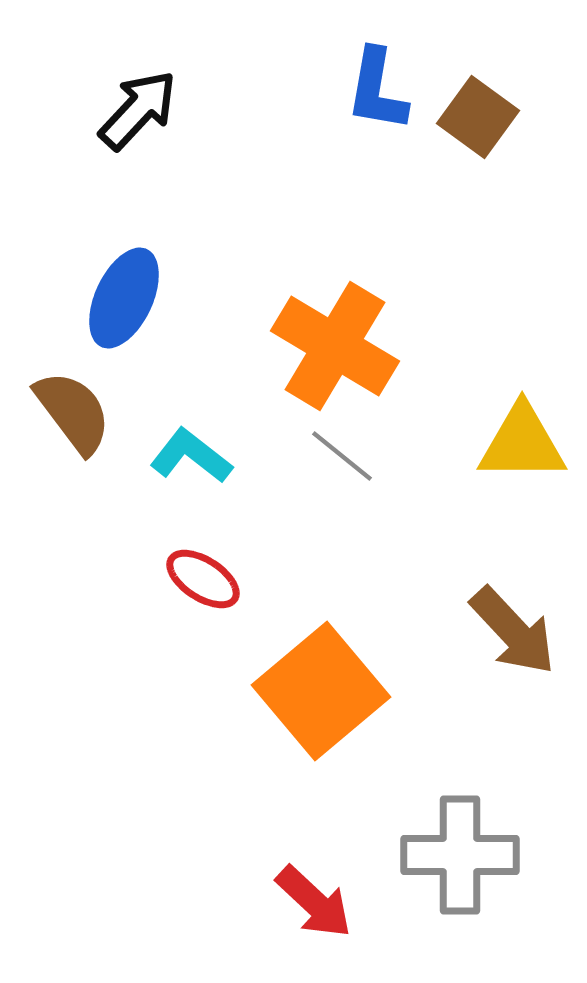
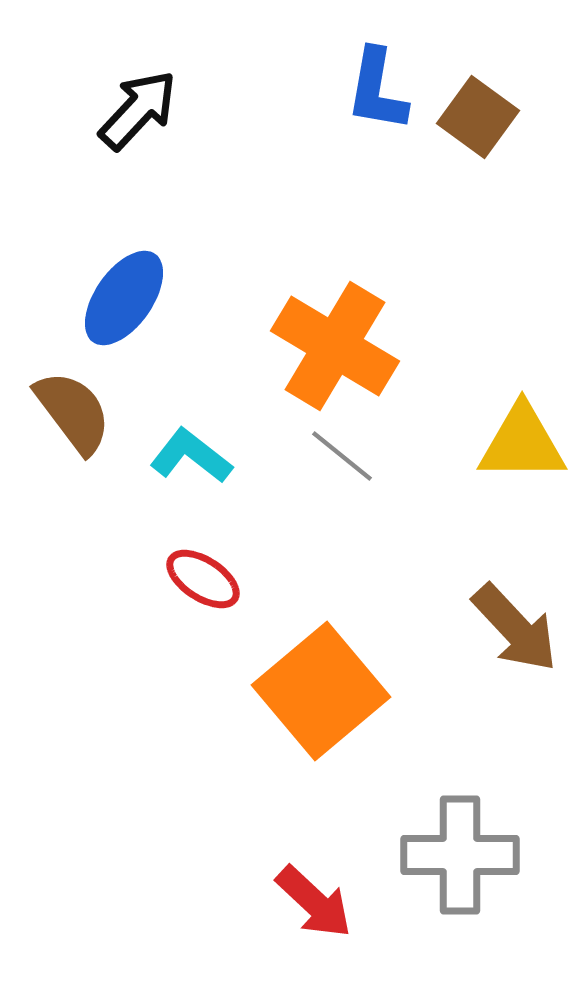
blue ellipse: rotated 10 degrees clockwise
brown arrow: moved 2 px right, 3 px up
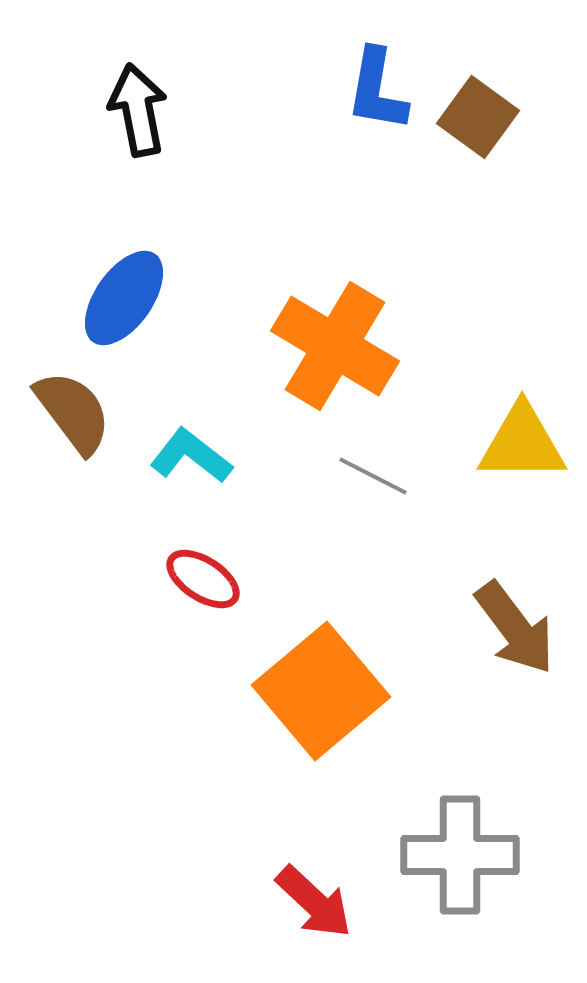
black arrow: rotated 54 degrees counterclockwise
gray line: moved 31 px right, 20 px down; rotated 12 degrees counterclockwise
brown arrow: rotated 6 degrees clockwise
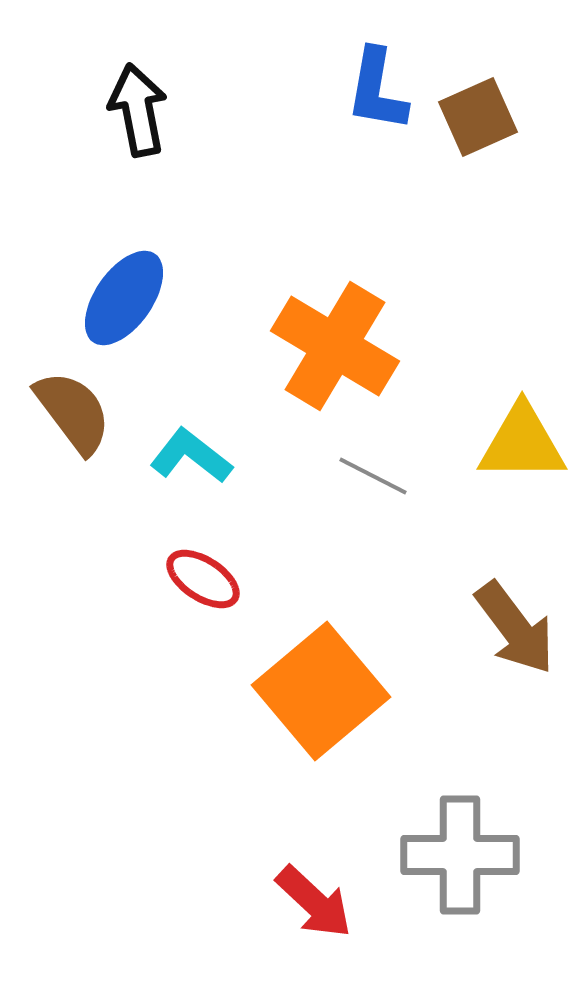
brown square: rotated 30 degrees clockwise
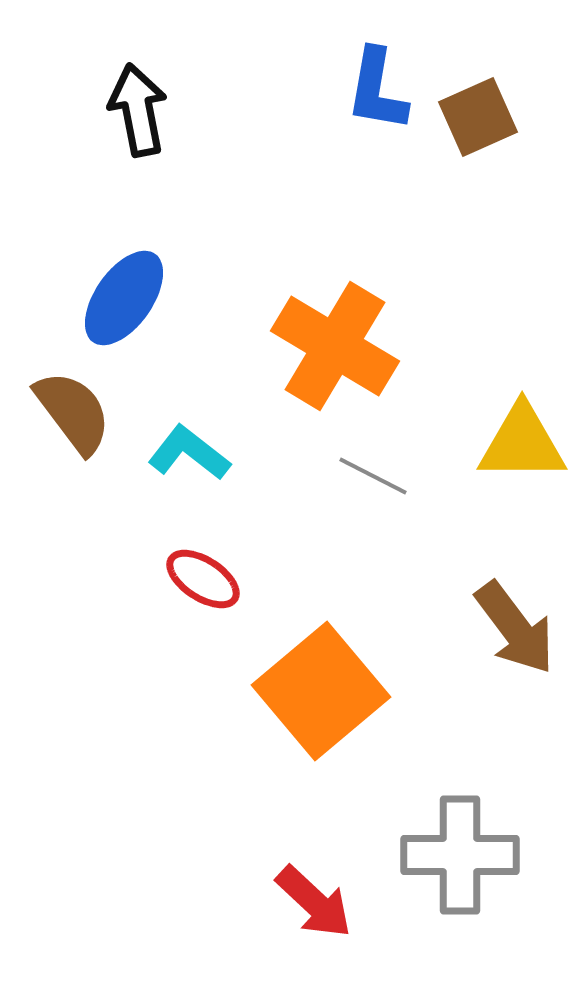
cyan L-shape: moved 2 px left, 3 px up
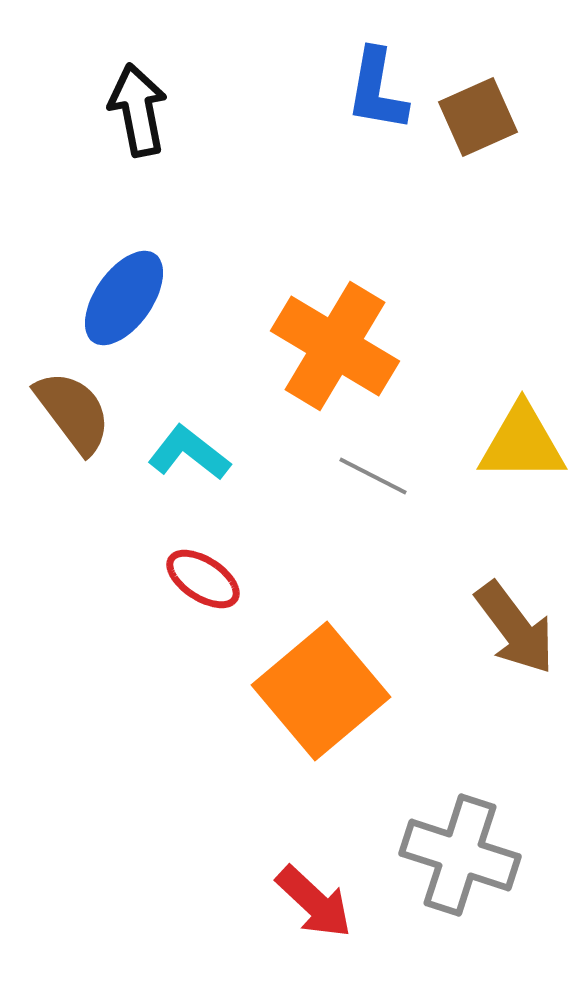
gray cross: rotated 18 degrees clockwise
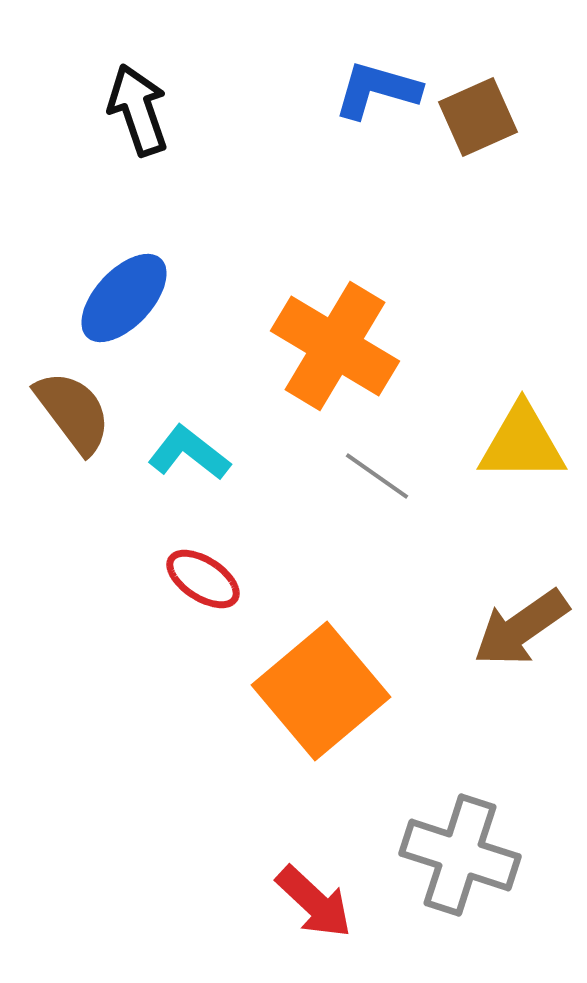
blue L-shape: rotated 96 degrees clockwise
black arrow: rotated 8 degrees counterclockwise
blue ellipse: rotated 8 degrees clockwise
gray line: moved 4 px right; rotated 8 degrees clockwise
brown arrow: moved 6 px right; rotated 92 degrees clockwise
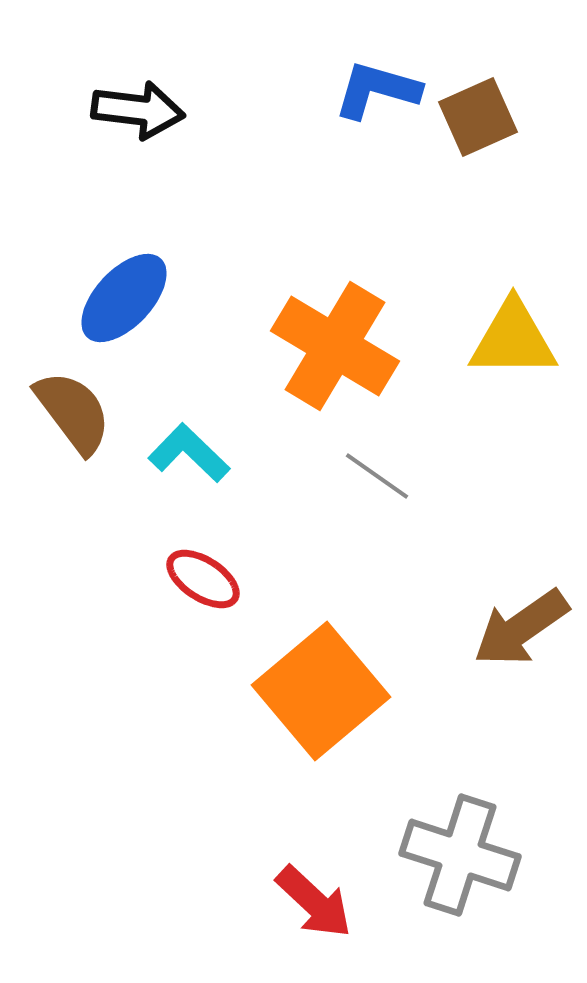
black arrow: rotated 116 degrees clockwise
yellow triangle: moved 9 px left, 104 px up
cyan L-shape: rotated 6 degrees clockwise
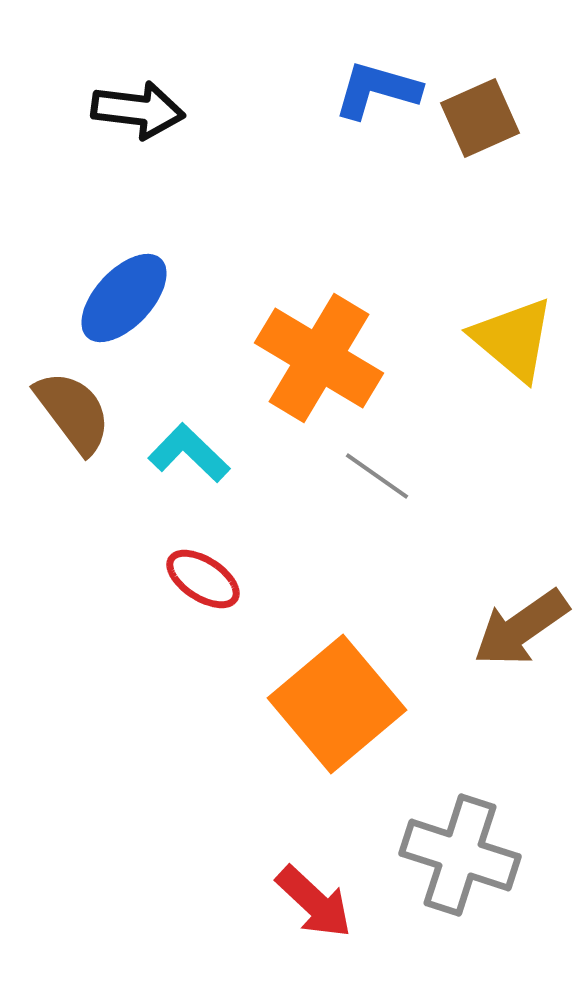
brown square: moved 2 px right, 1 px down
yellow triangle: rotated 40 degrees clockwise
orange cross: moved 16 px left, 12 px down
orange square: moved 16 px right, 13 px down
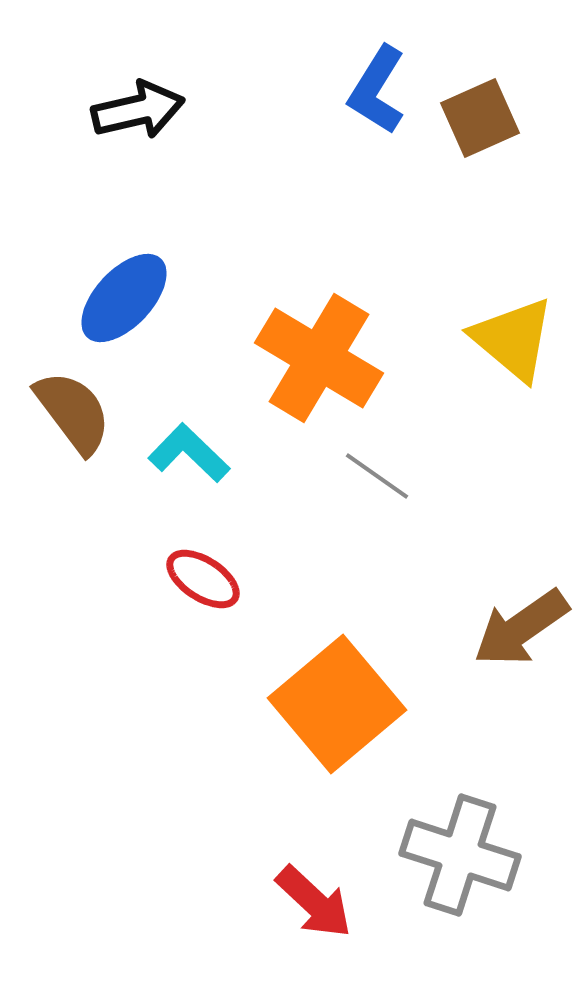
blue L-shape: rotated 74 degrees counterclockwise
black arrow: rotated 20 degrees counterclockwise
